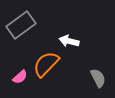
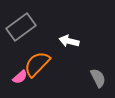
gray rectangle: moved 2 px down
orange semicircle: moved 9 px left
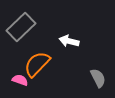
gray rectangle: rotated 8 degrees counterclockwise
pink semicircle: moved 3 px down; rotated 119 degrees counterclockwise
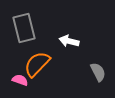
gray rectangle: moved 3 px right, 1 px down; rotated 60 degrees counterclockwise
gray semicircle: moved 6 px up
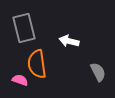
orange semicircle: rotated 52 degrees counterclockwise
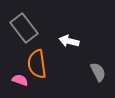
gray rectangle: rotated 24 degrees counterclockwise
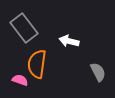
orange semicircle: rotated 16 degrees clockwise
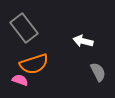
white arrow: moved 14 px right
orange semicircle: moved 3 px left; rotated 116 degrees counterclockwise
